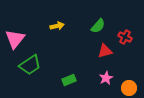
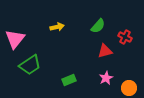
yellow arrow: moved 1 px down
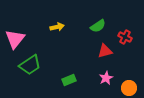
green semicircle: rotated 14 degrees clockwise
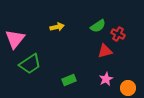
red cross: moved 7 px left, 3 px up
green trapezoid: moved 1 px up
pink star: moved 1 px down
orange circle: moved 1 px left
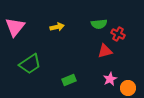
green semicircle: moved 1 px right, 2 px up; rotated 28 degrees clockwise
pink triangle: moved 12 px up
pink star: moved 4 px right
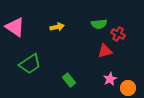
pink triangle: rotated 35 degrees counterclockwise
green rectangle: rotated 72 degrees clockwise
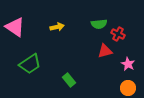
pink star: moved 18 px right, 15 px up; rotated 16 degrees counterclockwise
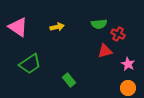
pink triangle: moved 3 px right
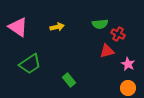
green semicircle: moved 1 px right
red triangle: moved 2 px right
